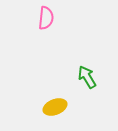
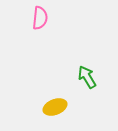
pink semicircle: moved 6 px left
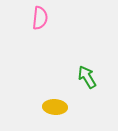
yellow ellipse: rotated 25 degrees clockwise
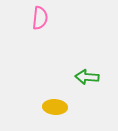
green arrow: rotated 55 degrees counterclockwise
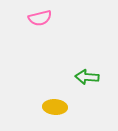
pink semicircle: rotated 70 degrees clockwise
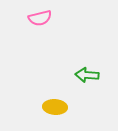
green arrow: moved 2 px up
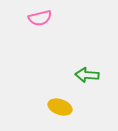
yellow ellipse: moved 5 px right; rotated 15 degrees clockwise
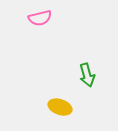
green arrow: rotated 110 degrees counterclockwise
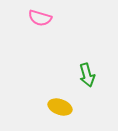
pink semicircle: rotated 30 degrees clockwise
